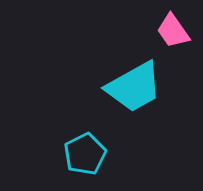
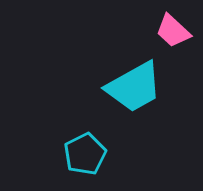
pink trapezoid: rotated 12 degrees counterclockwise
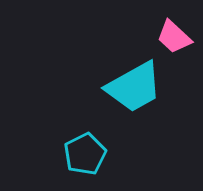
pink trapezoid: moved 1 px right, 6 px down
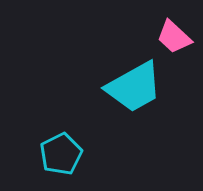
cyan pentagon: moved 24 px left
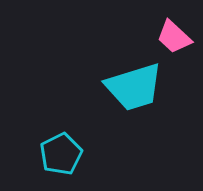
cyan trapezoid: rotated 12 degrees clockwise
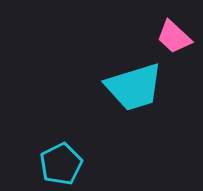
cyan pentagon: moved 10 px down
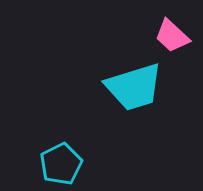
pink trapezoid: moved 2 px left, 1 px up
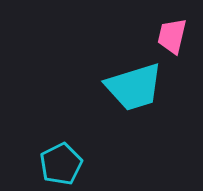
pink trapezoid: rotated 60 degrees clockwise
